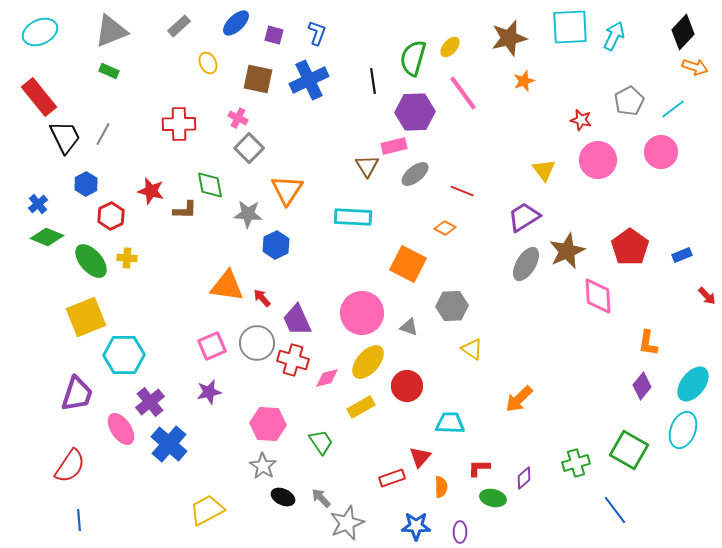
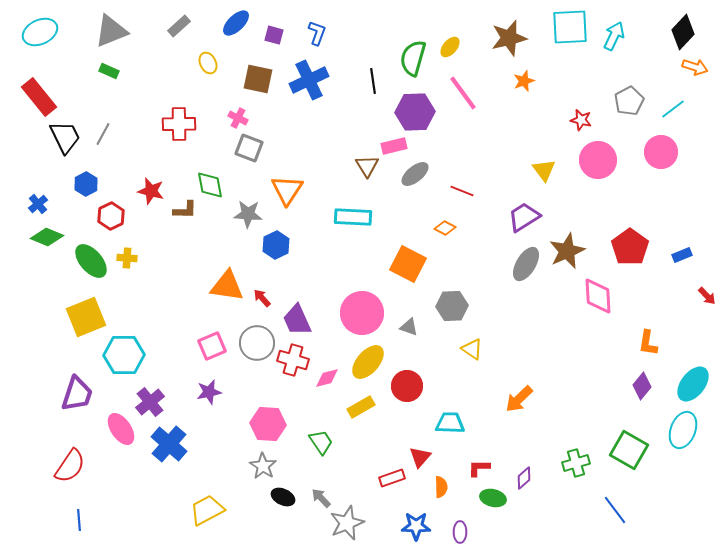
gray square at (249, 148): rotated 24 degrees counterclockwise
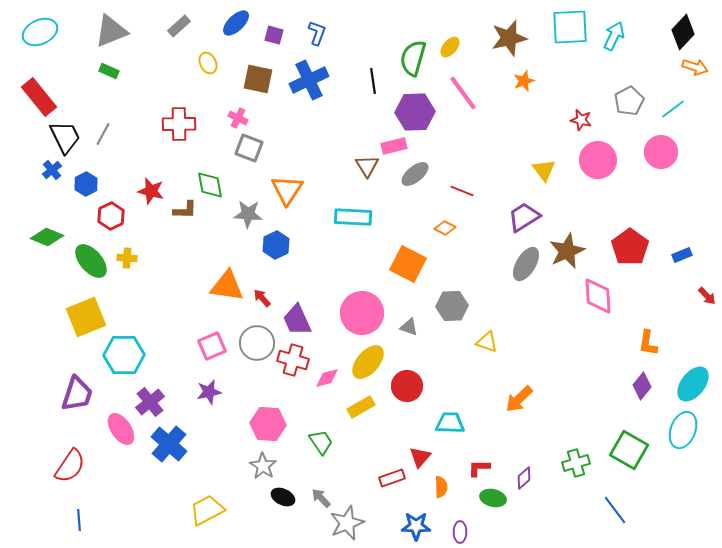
blue cross at (38, 204): moved 14 px right, 34 px up
yellow triangle at (472, 349): moved 15 px right, 7 px up; rotated 15 degrees counterclockwise
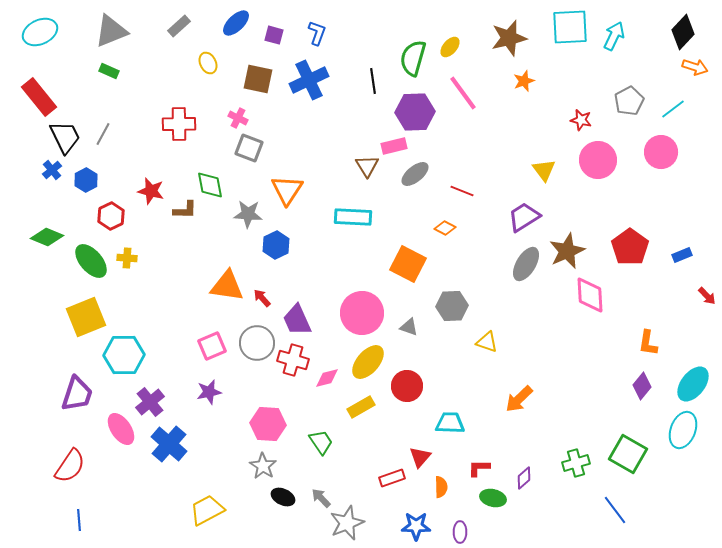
blue hexagon at (86, 184): moved 4 px up
pink diamond at (598, 296): moved 8 px left, 1 px up
green square at (629, 450): moved 1 px left, 4 px down
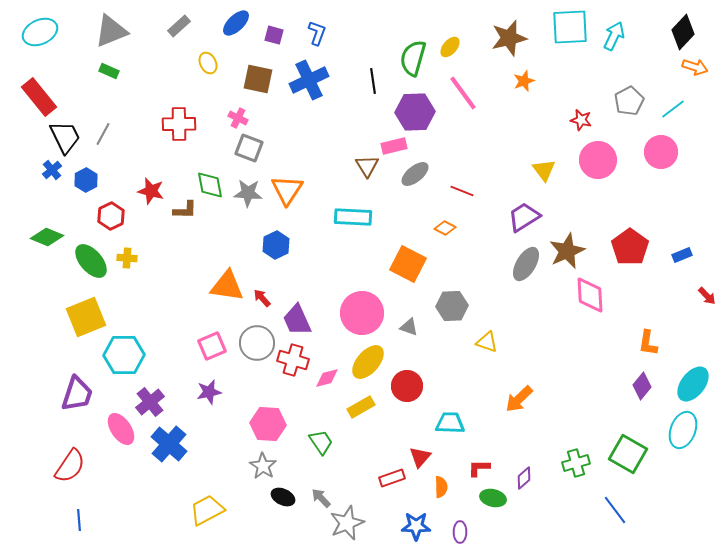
gray star at (248, 214): moved 21 px up
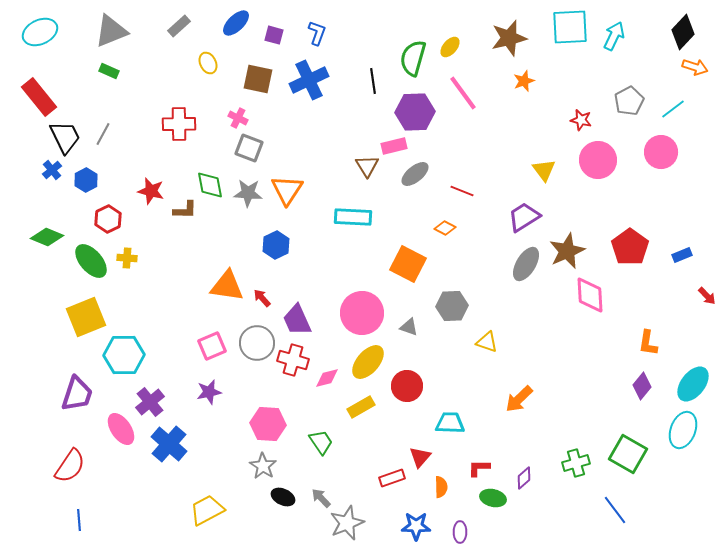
red hexagon at (111, 216): moved 3 px left, 3 px down
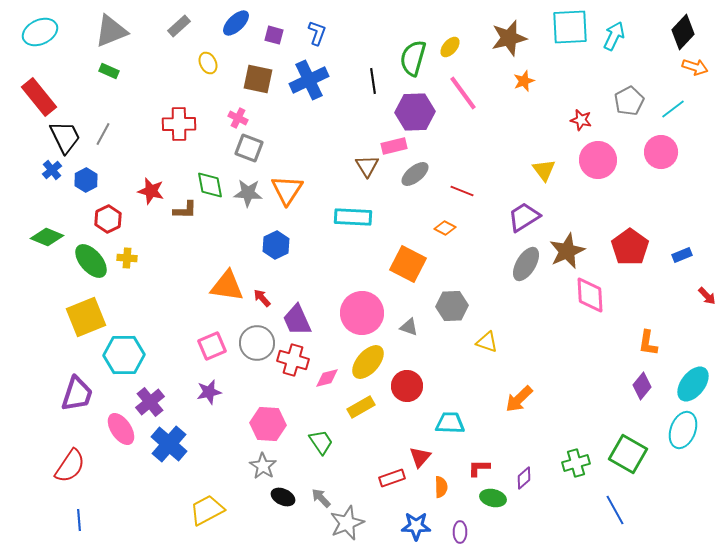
blue line at (615, 510): rotated 8 degrees clockwise
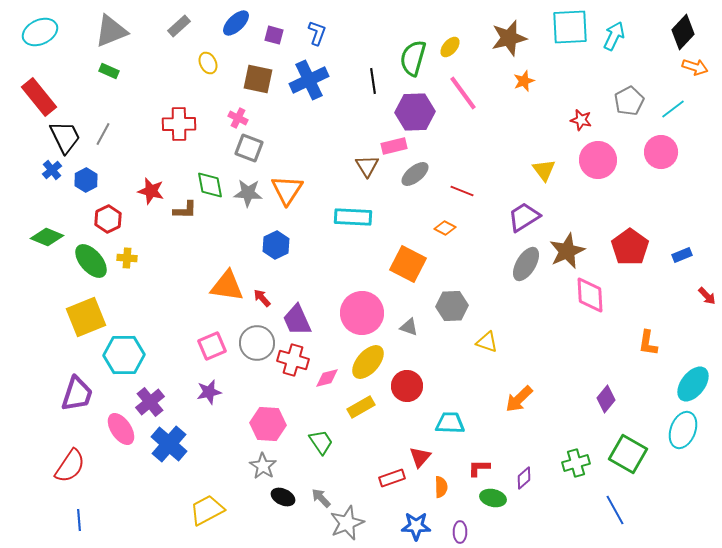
purple diamond at (642, 386): moved 36 px left, 13 px down
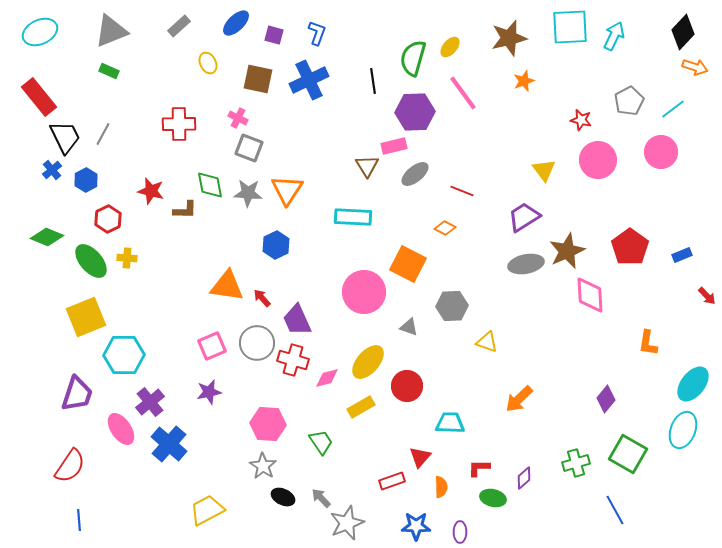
gray ellipse at (526, 264): rotated 48 degrees clockwise
pink circle at (362, 313): moved 2 px right, 21 px up
red rectangle at (392, 478): moved 3 px down
